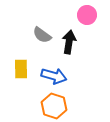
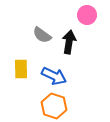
blue arrow: rotated 10 degrees clockwise
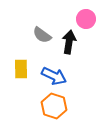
pink circle: moved 1 px left, 4 px down
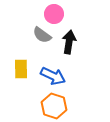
pink circle: moved 32 px left, 5 px up
blue arrow: moved 1 px left
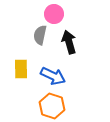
gray semicircle: moved 2 px left; rotated 66 degrees clockwise
black arrow: rotated 25 degrees counterclockwise
orange hexagon: moved 2 px left
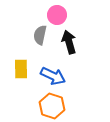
pink circle: moved 3 px right, 1 px down
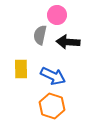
black arrow: moved 1 px left; rotated 70 degrees counterclockwise
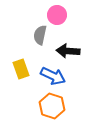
black arrow: moved 9 px down
yellow rectangle: rotated 18 degrees counterclockwise
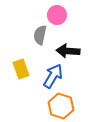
blue arrow: rotated 85 degrees counterclockwise
orange hexagon: moved 9 px right
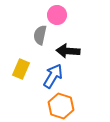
yellow rectangle: rotated 42 degrees clockwise
